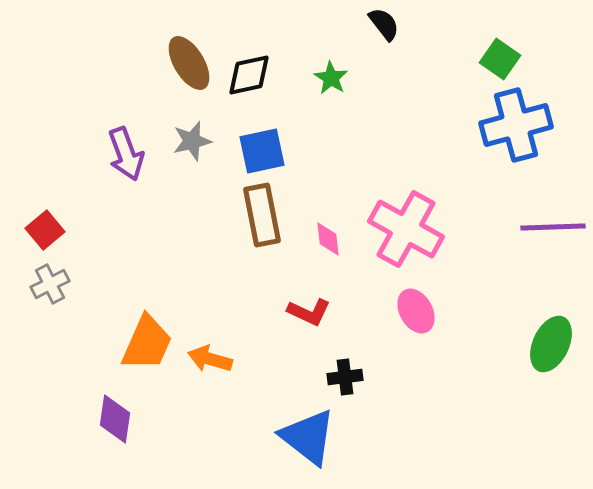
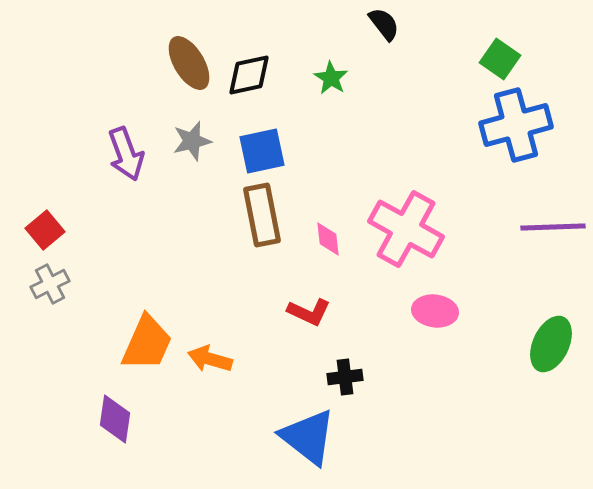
pink ellipse: moved 19 px right; rotated 54 degrees counterclockwise
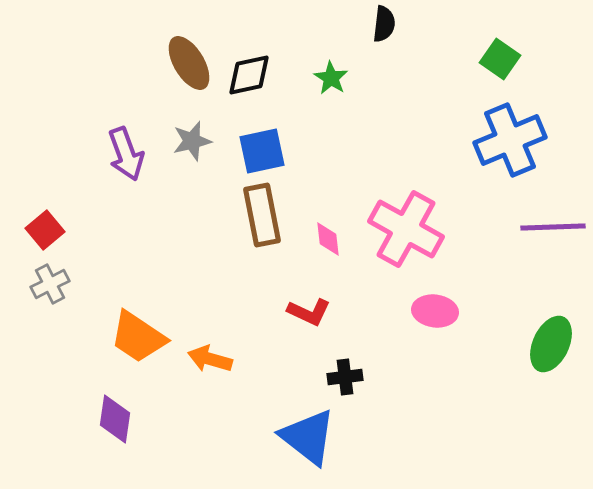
black semicircle: rotated 45 degrees clockwise
blue cross: moved 6 px left, 15 px down; rotated 8 degrees counterclockwise
orange trapezoid: moved 9 px left, 6 px up; rotated 100 degrees clockwise
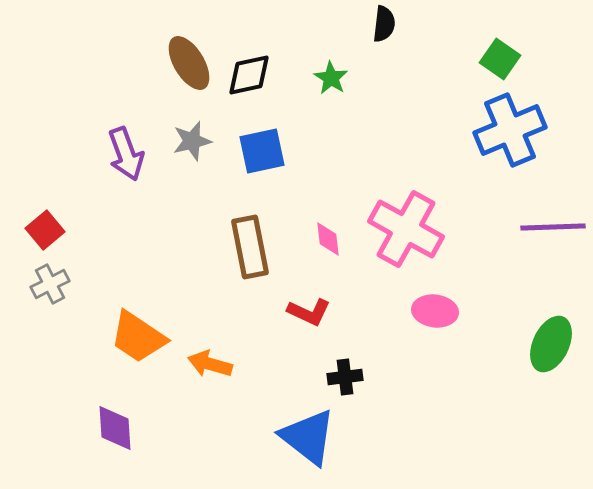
blue cross: moved 10 px up
brown rectangle: moved 12 px left, 32 px down
orange arrow: moved 5 px down
purple diamond: moved 9 px down; rotated 12 degrees counterclockwise
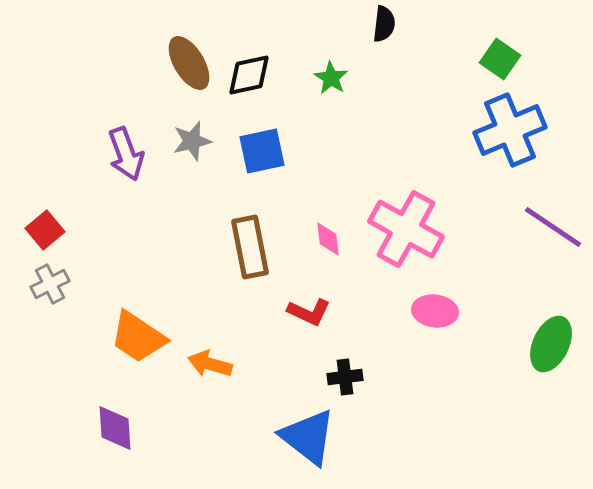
purple line: rotated 36 degrees clockwise
